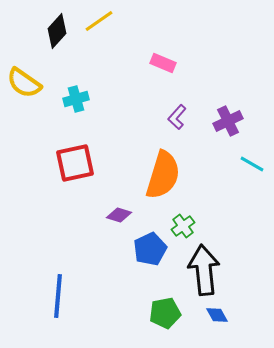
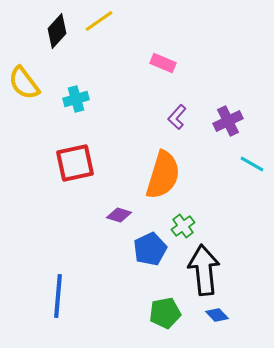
yellow semicircle: rotated 18 degrees clockwise
blue diamond: rotated 15 degrees counterclockwise
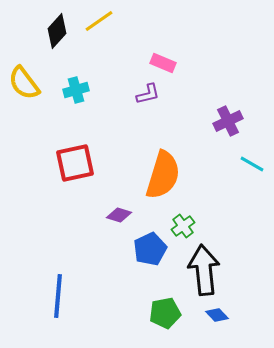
cyan cross: moved 9 px up
purple L-shape: moved 29 px left, 23 px up; rotated 145 degrees counterclockwise
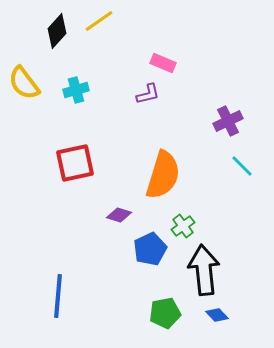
cyan line: moved 10 px left, 2 px down; rotated 15 degrees clockwise
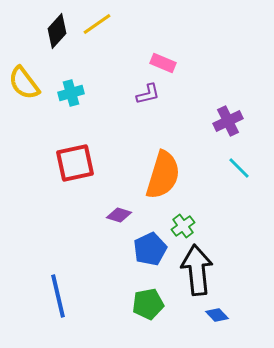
yellow line: moved 2 px left, 3 px down
cyan cross: moved 5 px left, 3 px down
cyan line: moved 3 px left, 2 px down
black arrow: moved 7 px left
blue line: rotated 18 degrees counterclockwise
green pentagon: moved 17 px left, 9 px up
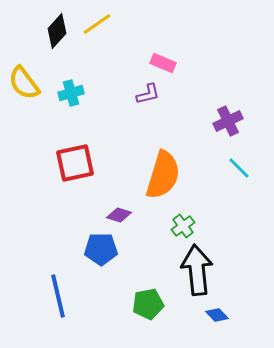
blue pentagon: moved 49 px left; rotated 24 degrees clockwise
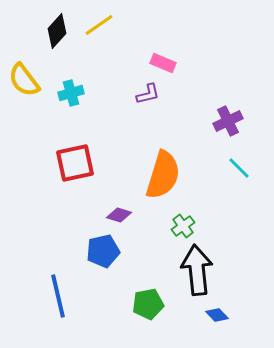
yellow line: moved 2 px right, 1 px down
yellow semicircle: moved 3 px up
blue pentagon: moved 2 px right, 2 px down; rotated 12 degrees counterclockwise
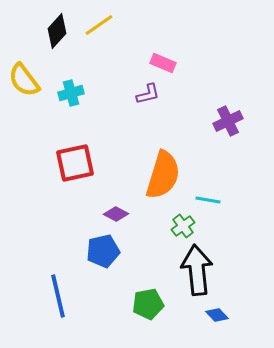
cyan line: moved 31 px left, 32 px down; rotated 35 degrees counterclockwise
purple diamond: moved 3 px left, 1 px up; rotated 10 degrees clockwise
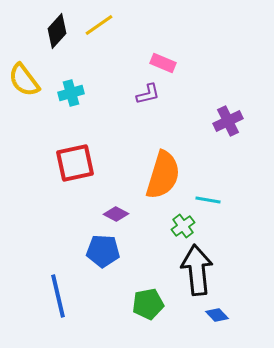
blue pentagon: rotated 16 degrees clockwise
